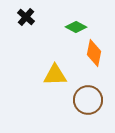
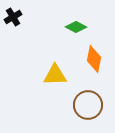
black cross: moved 13 px left; rotated 18 degrees clockwise
orange diamond: moved 6 px down
brown circle: moved 5 px down
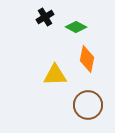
black cross: moved 32 px right
orange diamond: moved 7 px left
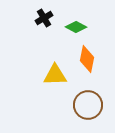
black cross: moved 1 px left, 1 px down
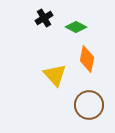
yellow triangle: rotated 50 degrees clockwise
brown circle: moved 1 px right
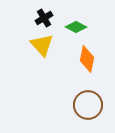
yellow triangle: moved 13 px left, 30 px up
brown circle: moved 1 px left
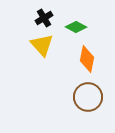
brown circle: moved 8 px up
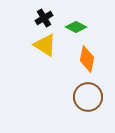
yellow triangle: moved 3 px right; rotated 15 degrees counterclockwise
